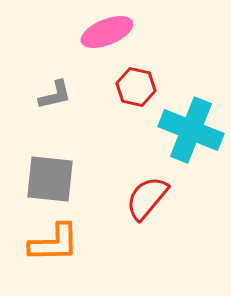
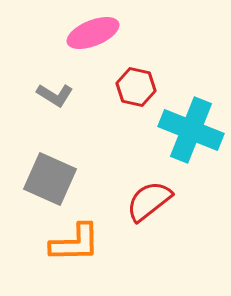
pink ellipse: moved 14 px left, 1 px down
gray L-shape: rotated 45 degrees clockwise
gray square: rotated 18 degrees clockwise
red semicircle: moved 2 px right, 3 px down; rotated 12 degrees clockwise
orange L-shape: moved 21 px right
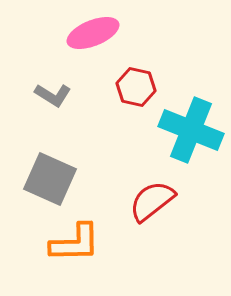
gray L-shape: moved 2 px left
red semicircle: moved 3 px right
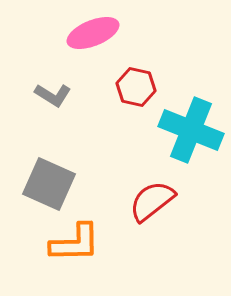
gray square: moved 1 px left, 5 px down
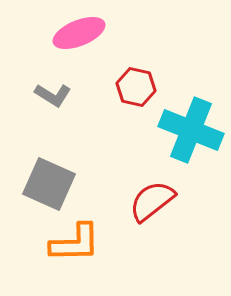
pink ellipse: moved 14 px left
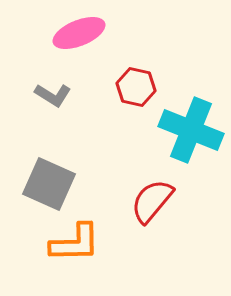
red semicircle: rotated 12 degrees counterclockwise
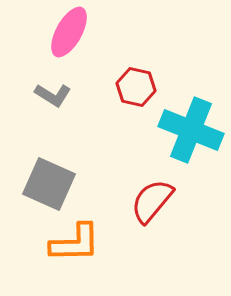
pink ellipse: moved 10 px left, 1 px up; rotated 39 degrees counterclockwise
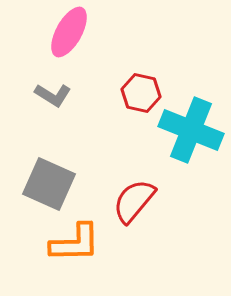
red hexagon: moved 5 px right, 6 px down
red semicircle: moved 18 px left
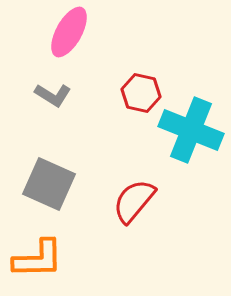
orange L-shape: moved 37 px left, 16 px down
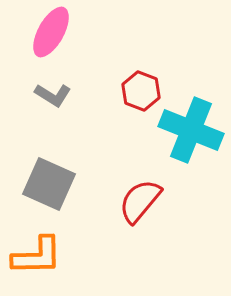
pink ellipse: moved 18 px left
red hexagon: moved 2 px up; rotated 9 degrees clockwise
red semicircle: moved 6 px right
orange L-shape: moved 1 px left, 3 px up
